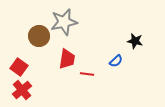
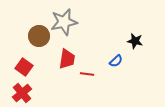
red square: moved 5 px right
red cross: moved 3 px down
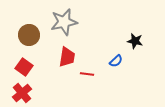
brown circle: moved 10 px left, 1 px up
red trapezoid: moved 2 px up
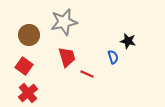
black star: moved 7 px left
red trapezoid: rotated 25 degrees counterclockwise
blue semicircle: moved 3 px left, 4 px up; rotated 64 degrees counterclockwise
red square: moved 1 px up
red line: rotated 16 degrees clockwise
red cross: moved 6 px right
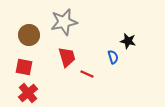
red square: moved 1 px down; rotated 24 degrees counterclockwise
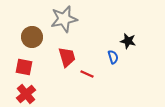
gray star: moved 3 px up
brown circle: moved 3 px right, 2 px down
red cross: moved 2 px left, 1 px down
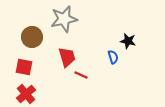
red line: moved 6 px left, 1 px down
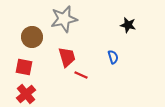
black star: moved 16 px up
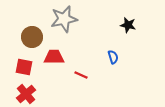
red trapezoid: moved 13 px left; rotated 75 degrees counterclockwise
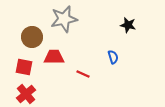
red line: moved 2 px right, 1 px up
